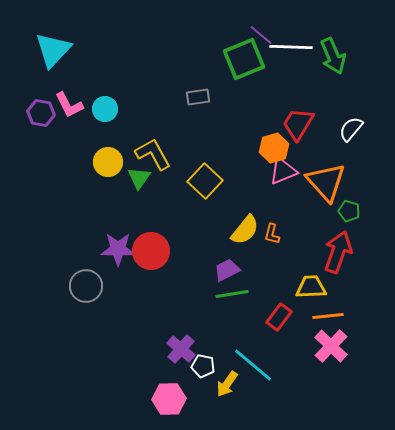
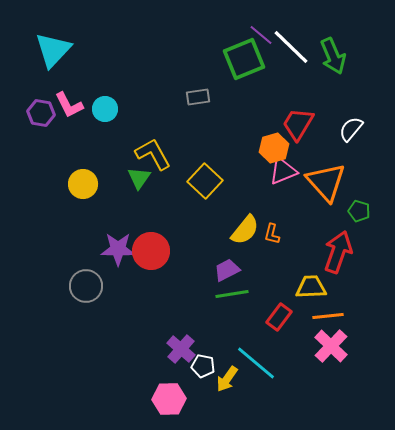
white line: rotated 42 degrees clockwise
yellow circle: moved 25 px left, 22 px down
green pentagon: moved 10 px right
cyan line: moved 3 px right, 2 px up
yellow arrow: moved 5 px up
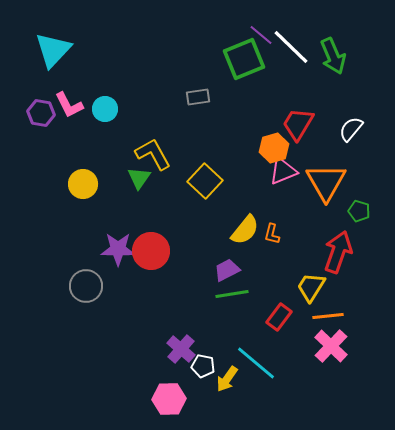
orange triangle: rotated 12 degrees clockwise
yellow trapezoid: rotated 56 degrees counterclockwise
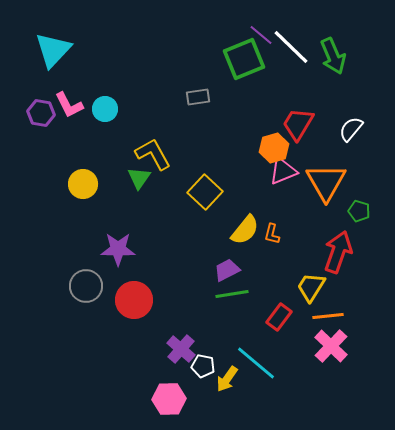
yellow square: moved 11 px down
red circle: moved 17 px left, 49 px down
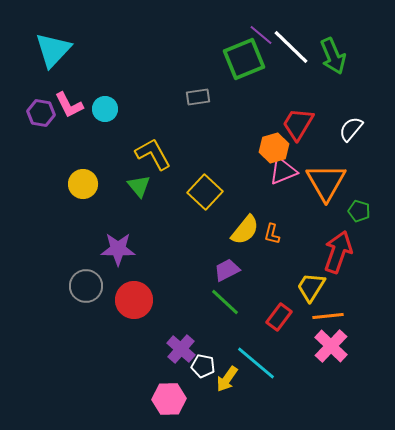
green triangle: moved 8 px down; rotated 15 degrees counterclockwise
green line: moved 7 px left, 8 px down; rotated 52 degrees clockwise
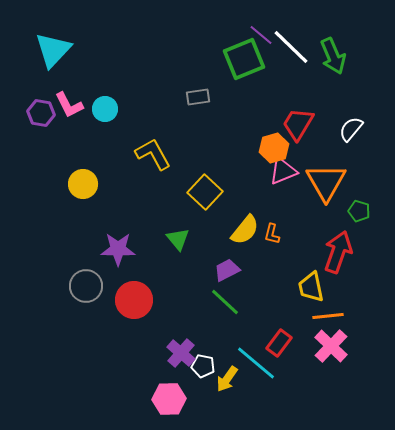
green triangle: moved 39 px right, 53 px down
yellow trapezoid: rotated 44 degrees counterclockwise
red rectangle: moved 26 px down
purple cross: moved 4 px down
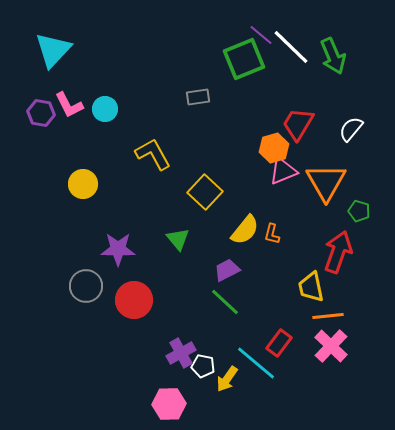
purple cross: rotated 20 degrees clockwise
pink hexagon: moved 5 px down
